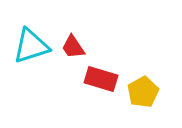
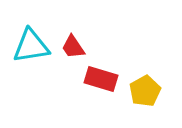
cyan triangle: rotated 9 degrees clockwise
yellow pentagon: moved 2 px right, 1 px up
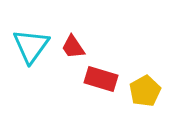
cyan triangle: rotated 45 degrees counterclockwise
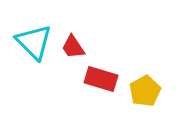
cyan triangle: moved 3 px right, 4 px up; rotated 21 degrees counterclockwise
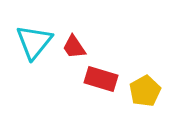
cyan triangle: rotated 24 degrees clockwise
red trapezoid: moved 1 px right
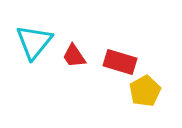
red trapezoid: moved 9 px down
red rectangle: moved 19 px right, 17 px up
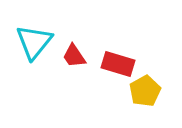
red rectangle: moved 2 px left, 2 px down
